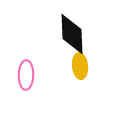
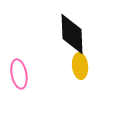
pink ellipse: moved 7 px left, 1 px up; rotated 12 degrees counterclockwise
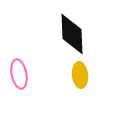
yellow ellipse: moved 9 px down
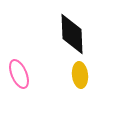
pink ellipse: rotated 12 degrees counterclockwise
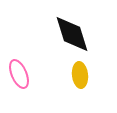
black diamond: rotated 15 degrees counterclockwise
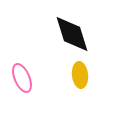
pink ellipse: moved 3 px right, 4 px down
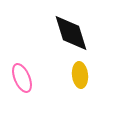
black diamond: moved 1 px left, 1 px up
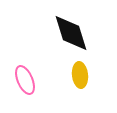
pink ellipse: moved 3 px right, 2 px down
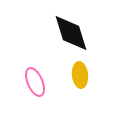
pink ellipse: moved 10 px right, 2 px down
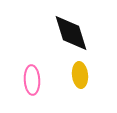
pink ellipse: moved 3 px left, 2 px up; rotated 20 degrees clockwise
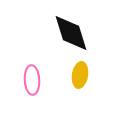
yellow ellipse: rotated 15 degrees clockwise
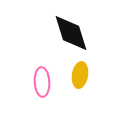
pink ellipse: moved 10 px right, 2 px down
